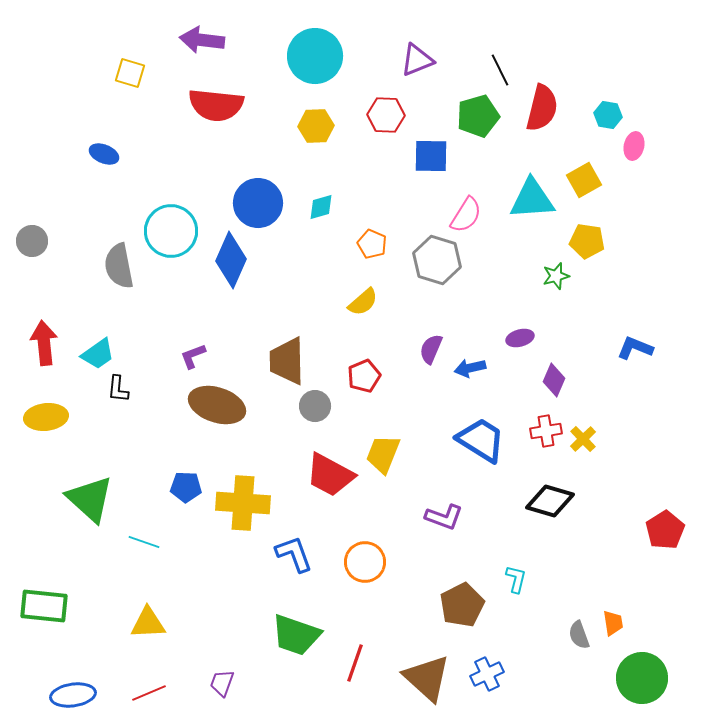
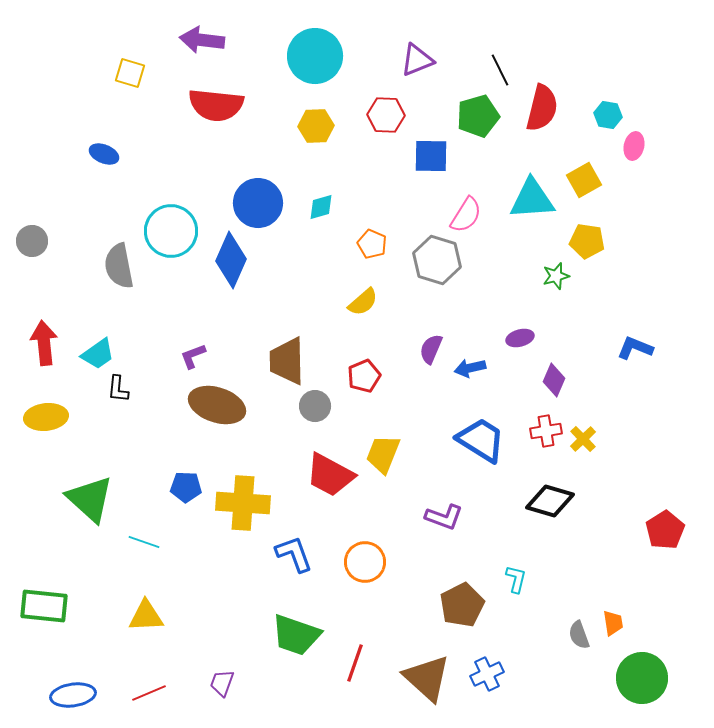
yellow triangle at (148, 623): moved 2 px left, 7 px up
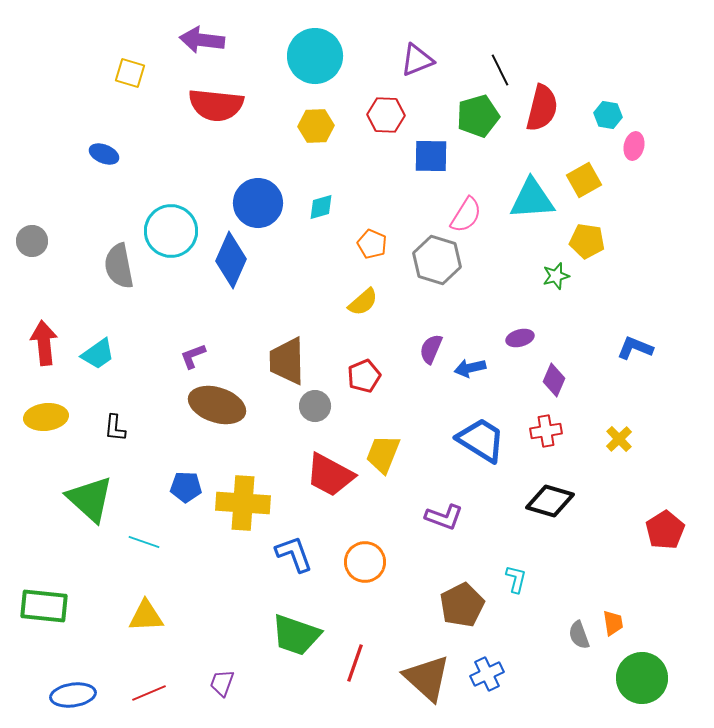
black L-shape at (118, 389): moved 3 px left, 39 px down
yellow cross at (583, 439): moved 36 px right
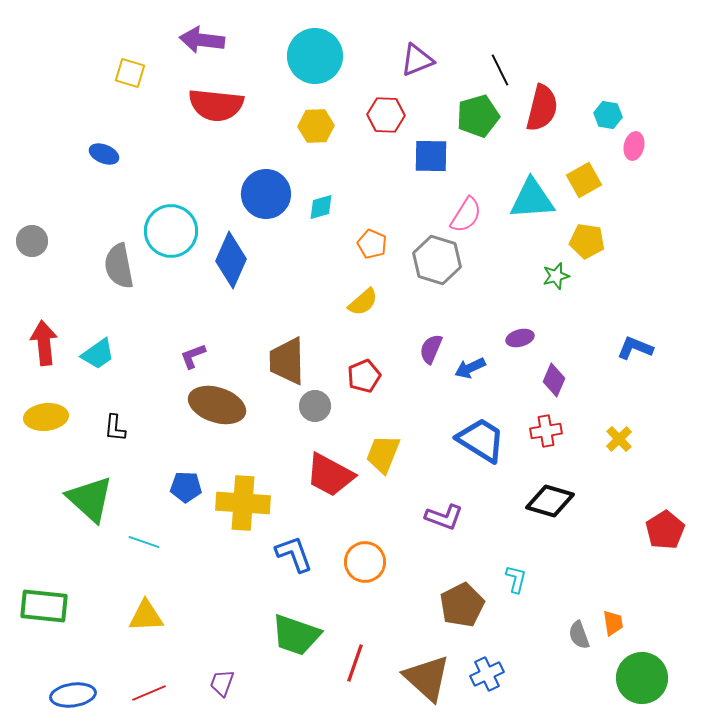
blue circle at (258, 203): moved 8 px right, 9 px up
blue arrow at (470, 368): rotated 12 degrees counterclockwise
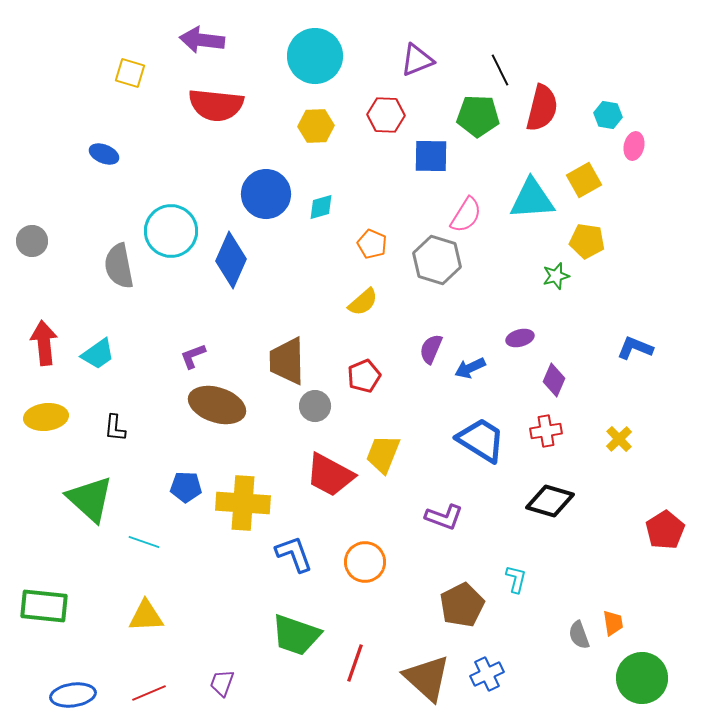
green pentagon at (478, 116): rotated 18 degrees clockwise
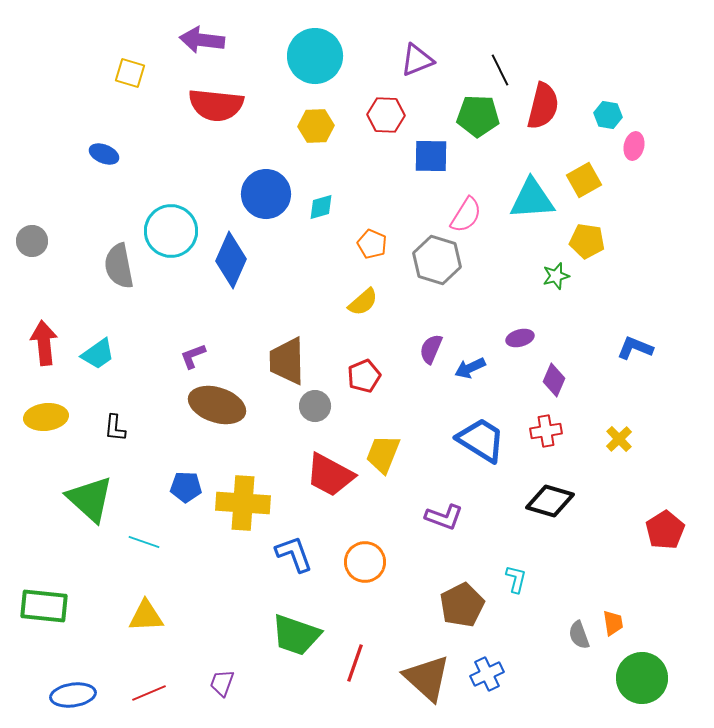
red semicircle at (542, 108): moved 1 px right, 2 px up
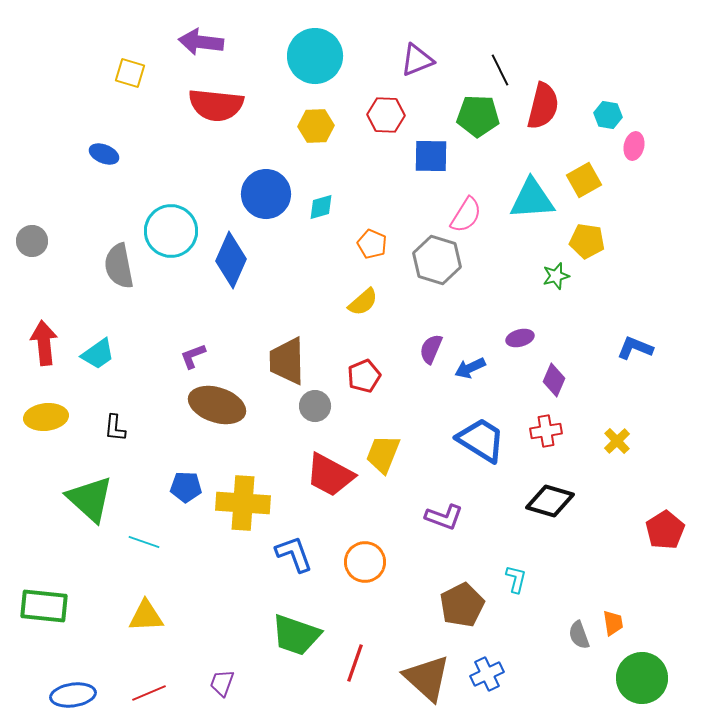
purple arrow at (202, 40): moved 1 px left, 2 px down
yellow cross at (619, 439): moved 2 px left, 2 px down
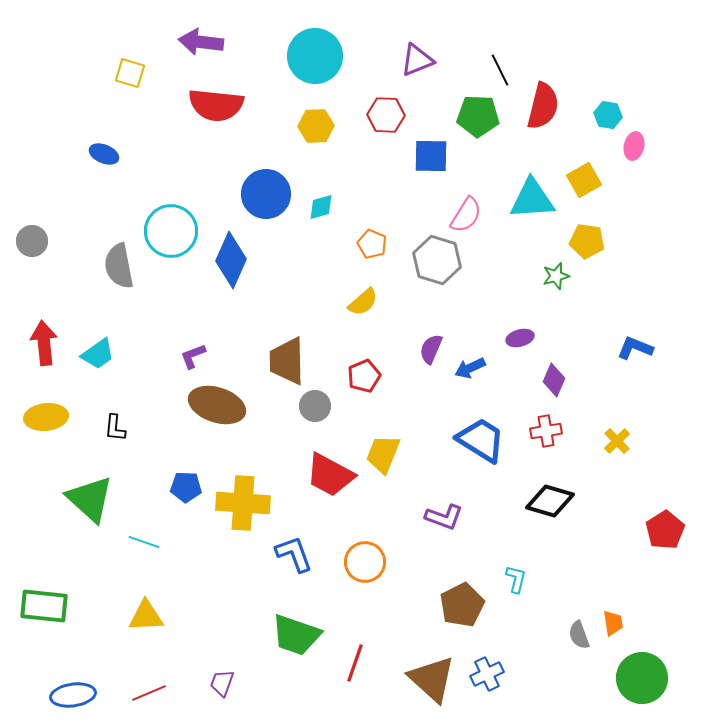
brown triangle at (427, 678): moved 5 px right, 1 px down
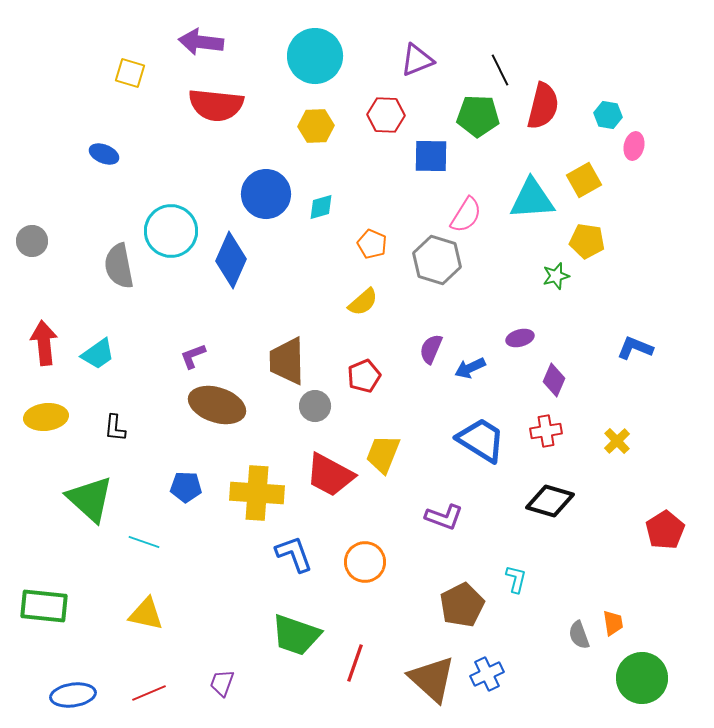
yellow cross at (243, 503): moved 14 px right, 10 px up
yellow triangle at (146, 616): moved 2 px up; rotated 15 degrees clockwise
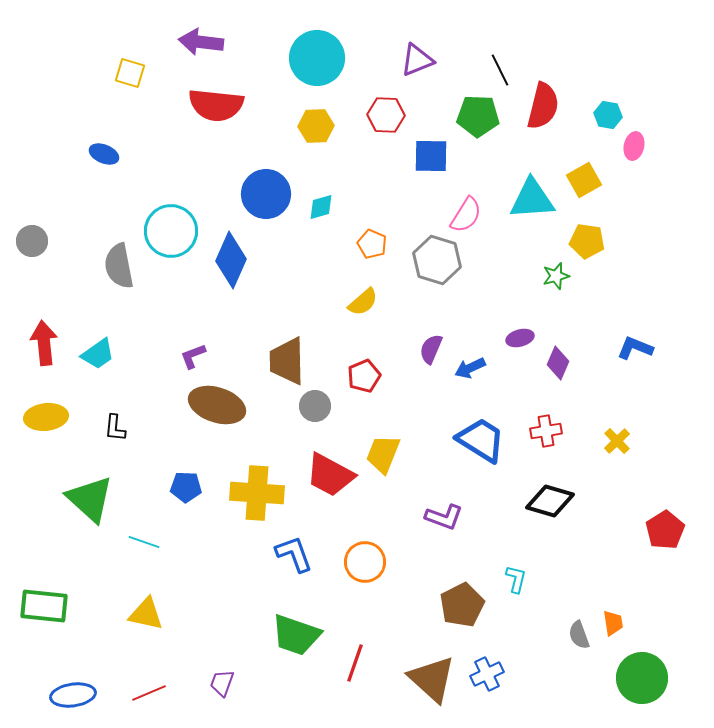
cyan circle at (315, 56): moved 2 px right, 2 px down
purple diamond at (554, 380): moved 4 px right, 17 px up
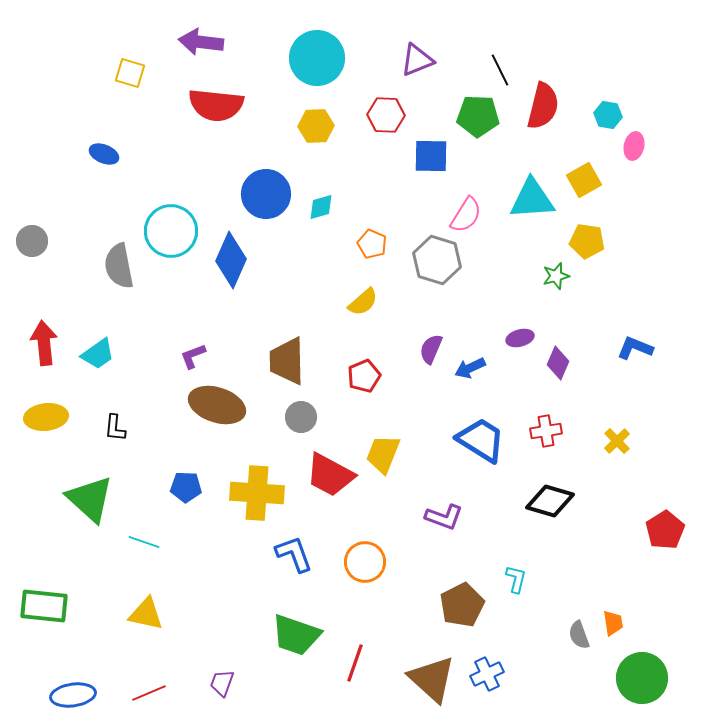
gray circle at (315, 406): moved 14 px left, 11 px down
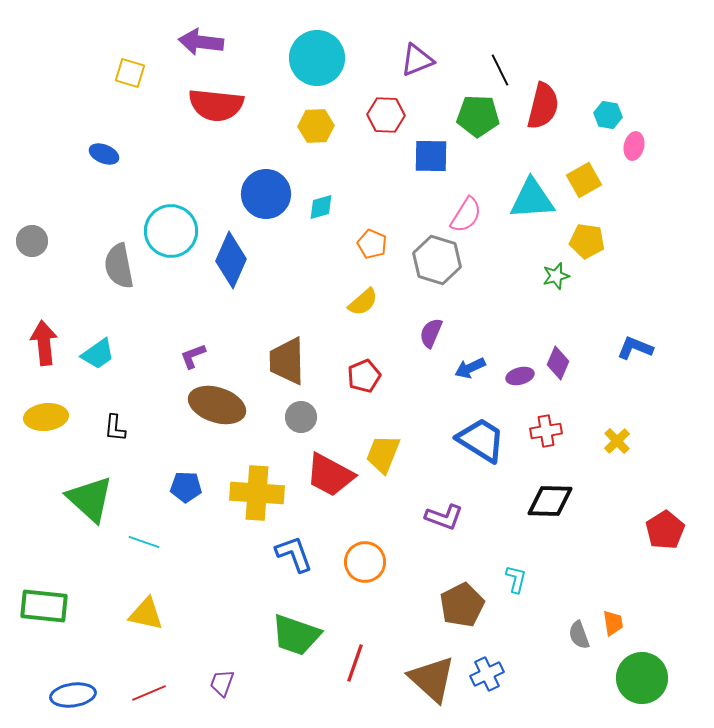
purple ellipse at (520, 338): moved 38 px down
purple semicircle at (431, 349): moved 16 px up
black diamond at (550, 501): rotated 15 degrees counterclockwise
